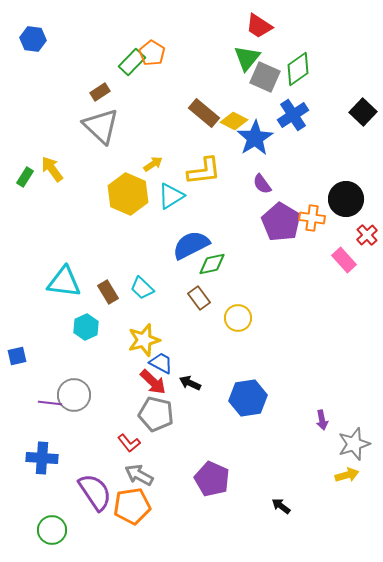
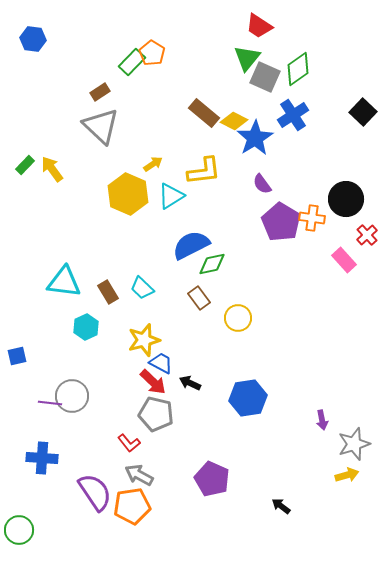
green rectangle at (25, 177): moved 12 px up; rotated 12 degrees clockwise
gray circle at (74, 395): moved 2 px left, 1 px down
green circle at (52, 530): moved 33 px left
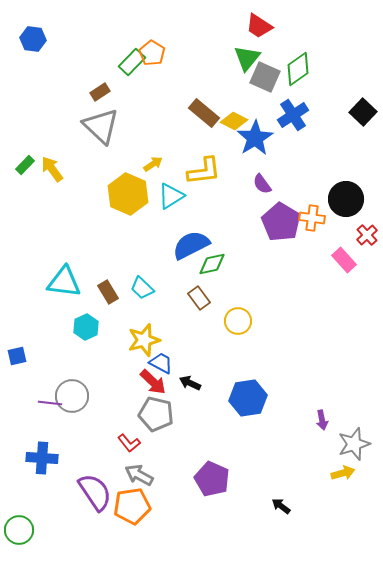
yellow circle at (238, 318): moved 3 px down
yellow arrow at (347, 475): moved 4 px left, 2 px up
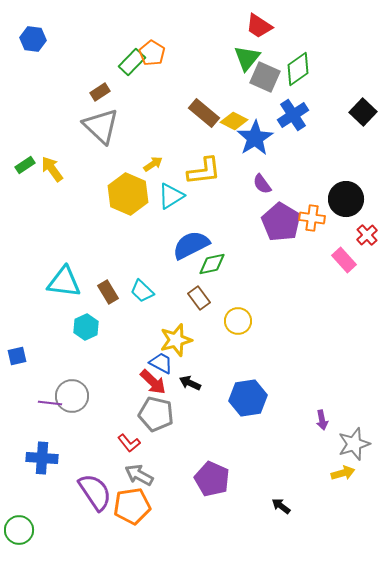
green rectangle at (25, 165): rotated 12 degrees clockwise
cyan trapezoid at (142, 288): moved 3 px down
yellow star at (144, 340): moved 32 px right
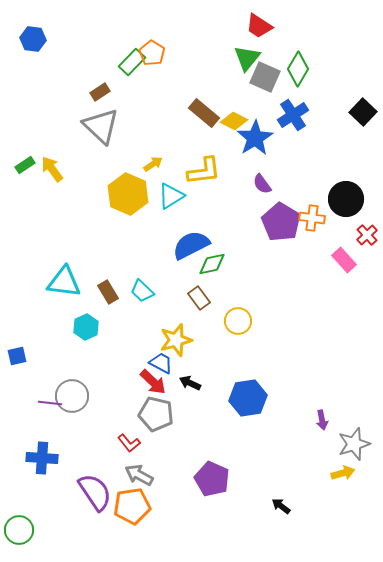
green diamond at (298, 69): rotated 24 degrees counterclockwise
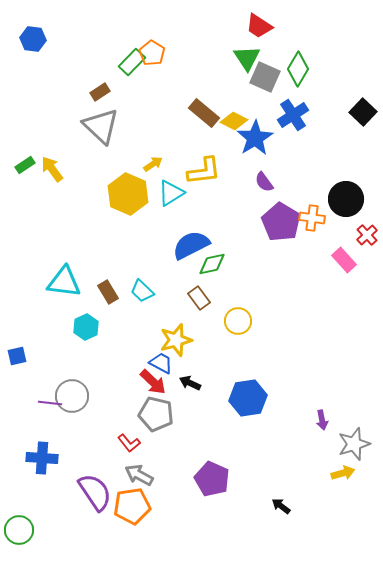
green triangle at (247, 58): rotated 12 degrees counterclockwise
purple semicircle at (262, 184): moved 2 px right, 2 px up
cyan triangle at (171, 196): moved 3 px up
